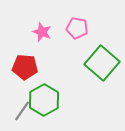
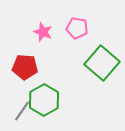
pink star: moved 1 px right
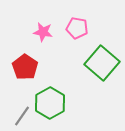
pink star: rotated 12 degrees counterclockwise
red pentagon: rotated 30 degrees clockwise
green hexagon: moved 6 px right, 3 px down
gray line: moved 5 px down
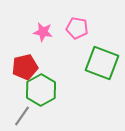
green square: rotated 20 degrees counterclockwise
red pentagon: rotated 25 degrees clockwise
green hexagon: moved 9 px left, 13 px up
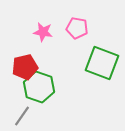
green hexagon: moved 2 px left, 3 px up; rotated 12 degrees counterclockwise
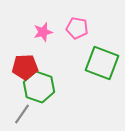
pink star: rotated 24 degrees counterclockwise
red pentagon: rotated 10 degrees clockwise
gray line: moved 2 px up
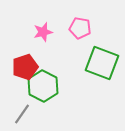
pink pentagon: moved 3 px right
red pentagon: rotated 15 degrees counterclockwise
green hexagon: moved 4 px right, 1 px up; rotated 8 degrees clockwise
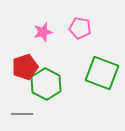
green square: moved 10 px down
green hexagon: moved 3 px right, 2 px up
gray line: rotated 55 degrees clockwise
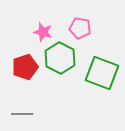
pink star: rotated 30 degrees clockwise
green hexagon: moved 14 px right, 26 px up
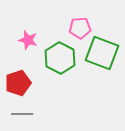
pink pentagon: rotated 15 degrees counterclockwise
pink star: moved 15 px left, 8 px down
red pentagon: moved 7 px left, 16 px down
green square: moved 20 px up
